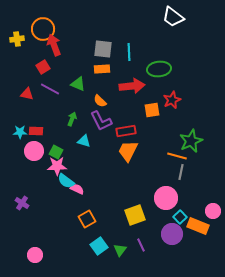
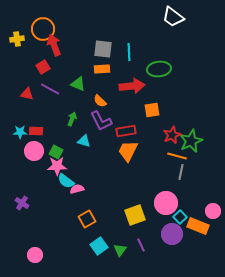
red star at (172, 100): moved 35 px down
pink semicircle at (77, 189): rotated 40 degrees counterclockwise
pink circle at (166, 198): moved 5 px down
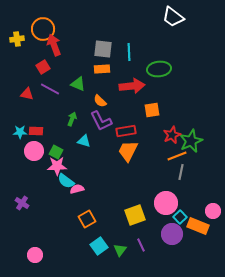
orange line at (177, 156): rotated 36 degrees counterclockwise
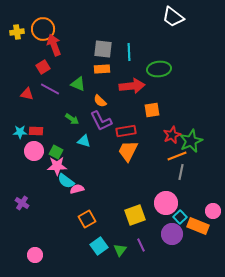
yellow cross at (17, 39): moved 7 px up
green arrow at (72, 119): rotated 104 degrees clockwise
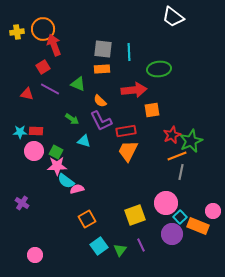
red arrow at (132, 86): moved 2 px right, 4 px down
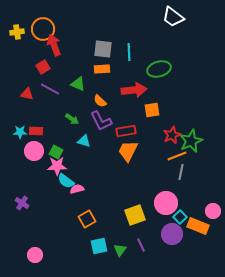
green ellipse at (159, 69): rotated 10 degrees counterclockwise
cyan square at (99, 246): rotated 24 degrees clockwise
